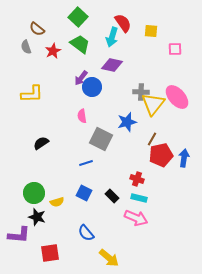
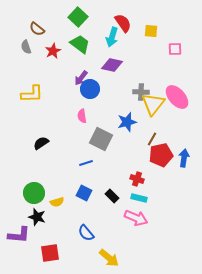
blue circle: moved 2 px left, 2 px down
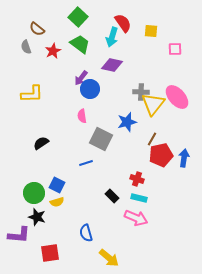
blue square: moved 27 px left, 8 px up
blue semicircle: rotated 24 degrees clockwise
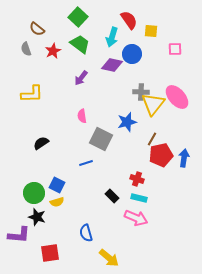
red semicircle: moved 6 px right, 3 px up
gray semicircle: moved 2 px down
blue circle: moved 42 px right, 35 px up
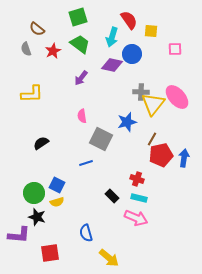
green square: rotated 30 degrees clockwise
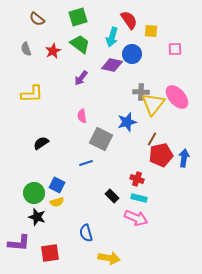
brown semicircle: moved 10 px up
purple L-shape: moved 8 px down
yellow arrow: rotated 30 degrees counterclockwise
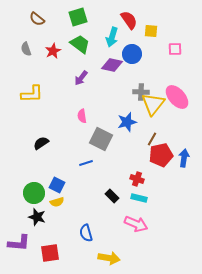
pink arrow: moved 6 px down
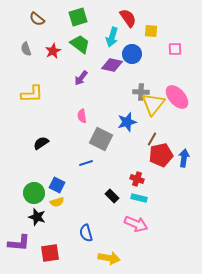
red semicircle: moved 1 px left, 2 px up
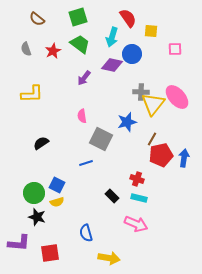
purple arrow: moved 3 px right
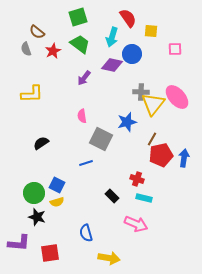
brown semicircle: moved 13 px down
cyan rectangle: moved 5 px right
